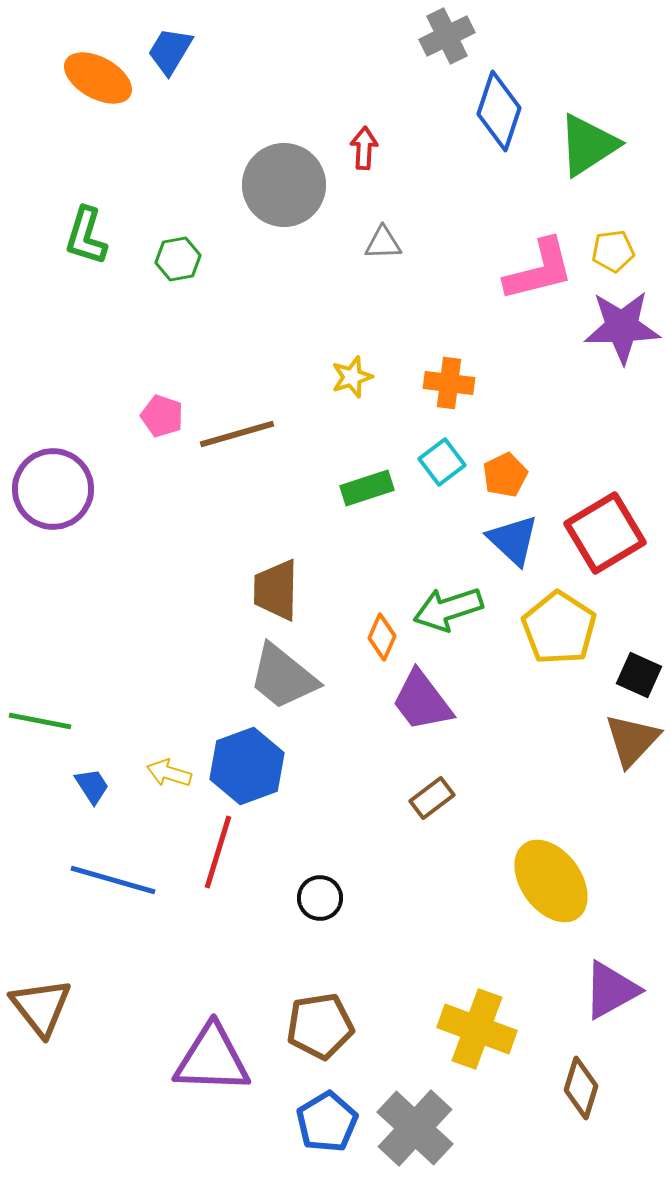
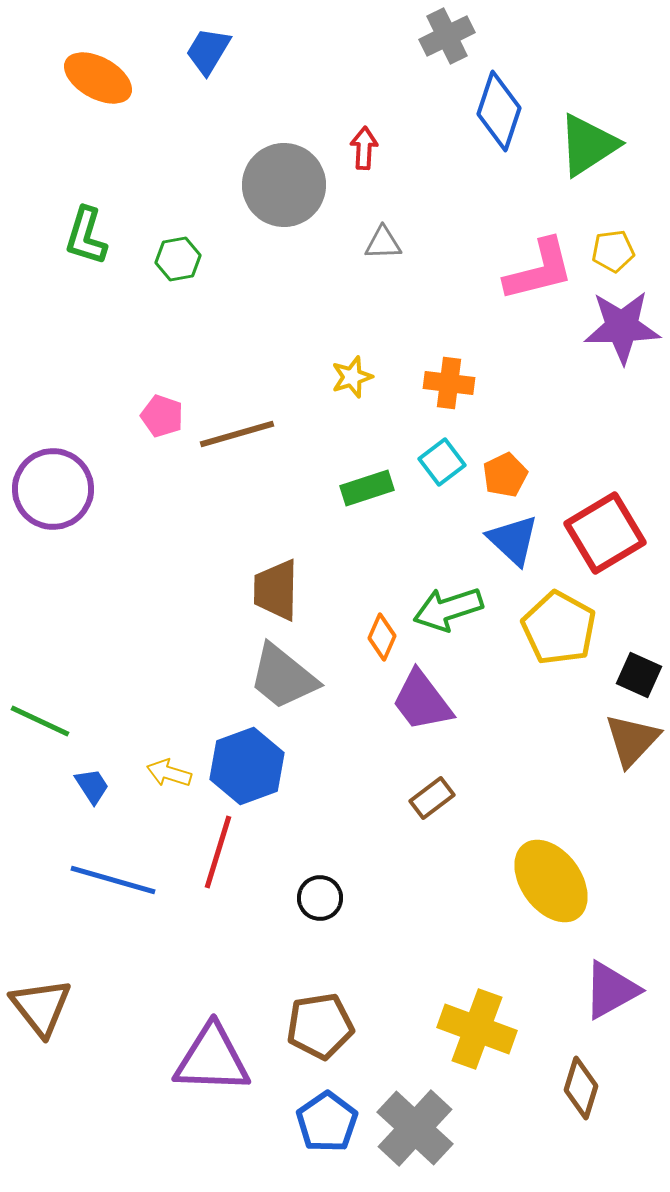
blue trapezoid at (170, 51): moved 38 px right
yellow pentagon at (559, 628): rotated 4 degrees counterclockwise
green line at (40, 721): rotated 14 degrees clockwise
blue pentagon at (327, 1122): rotated 4 degrees counterclockwise
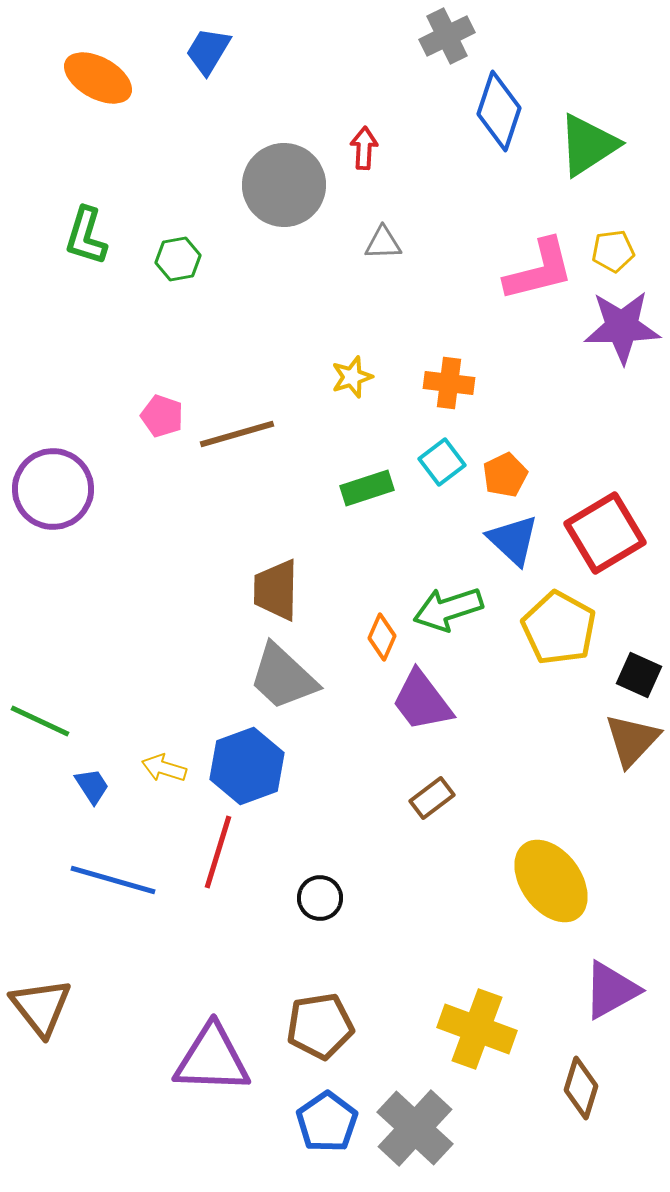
gray trapezoid at (283, 677): rotated 4 degrees clockwise
yellow arrow at (169, 773): moved 5 px left, 5 px up
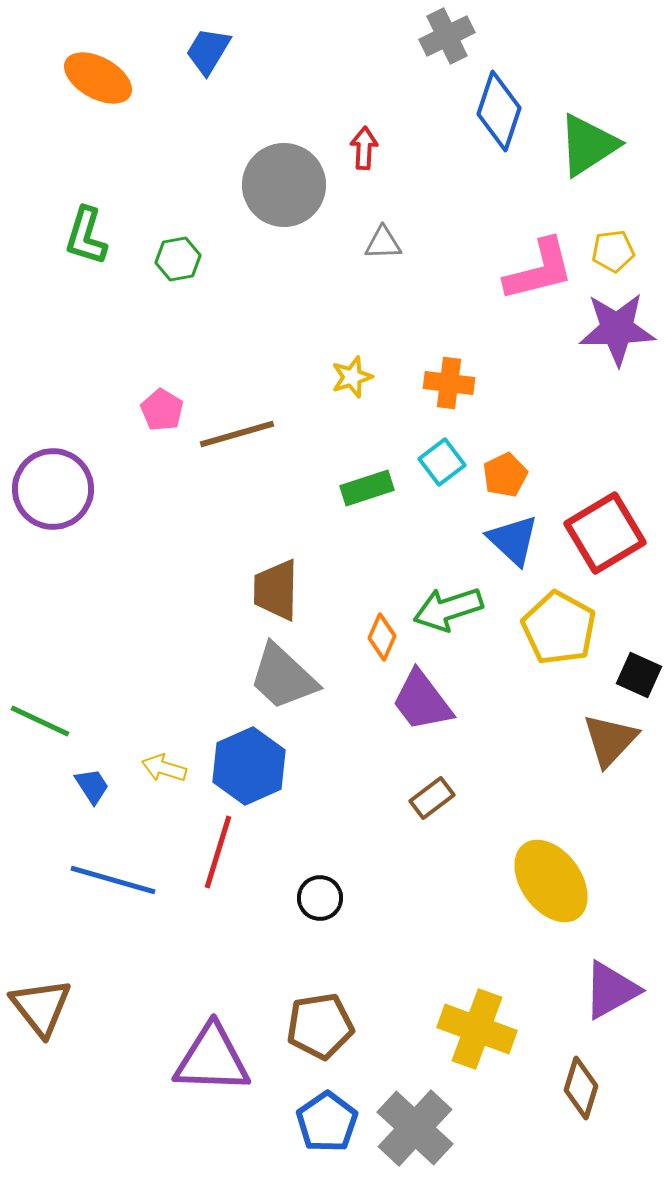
purple star at (622, 327): moved 5 px left, 2 px down
pink pentagon at (162, 416): moved 6 px up; rotated 12 degrees clockwise
brown triangle at (632, 740): moved 22 px left
blue hexagon at (247, 766): moved 2 px right; rotated 4 degrees counterclockwise
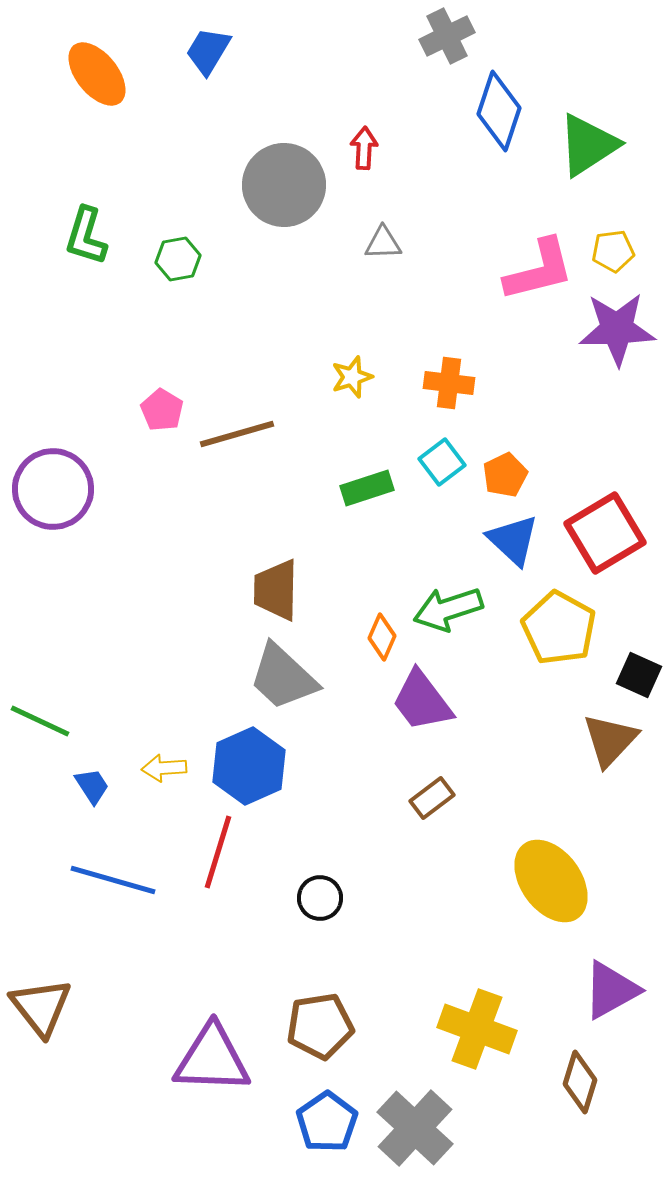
orange ellipse at (98, 78): moved 1 px left, 4 px up; rotated 22 degrees clockwise
yellow arrow at (164, 768): rotated 21 degrees counterclockwise
brown diamond at (581, 1088): moved 1 px left, 6 px up
